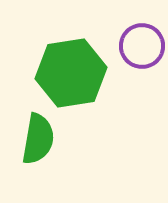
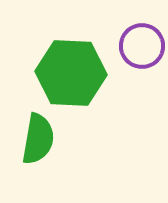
green hexagon: rotated 12 degrees clockwise
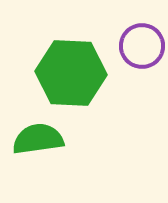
green semicircle: rotated 108 degrees counterclockwise
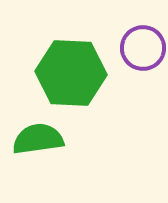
purple circle: moved 1 px right, 2 px down
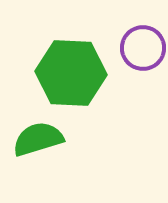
green semicircle: rotated 9 degrees counterclockwise
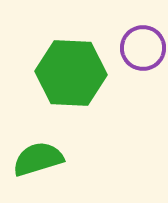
green semicircle: moved 20 px down
